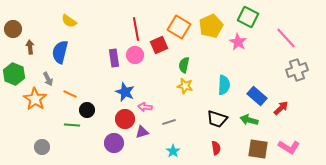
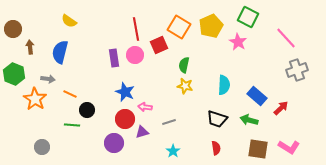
gray arrow: rotated 56 degrees counterclockwise
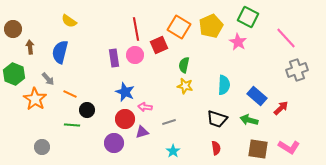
gray arrow: rotated 40 degrees clockwise
